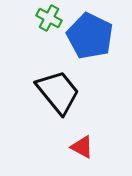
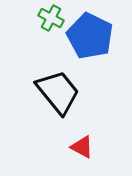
green cross: moved 2 px right
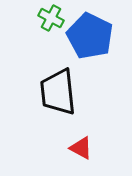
black trapezoid: rotated 147 degrees counterclockwise
red triangle: moved 1 px left, 1 px down
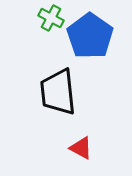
blue pentagon: rotated 9 degrees clockwise
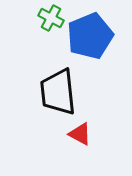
blue pentagon: rotated 15 degrees clockwise
red triangle: moved 1 px left, 14 px up
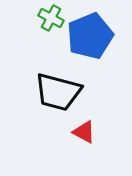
black trapezoid: rotated 69 degrees counterclockwise
red triangle: moved 4 px right, 2 px up
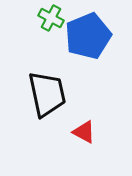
blue pentagon: moved 2 px left
black trapezoid: moved 11 px left, 2 px down; rotated 117 degrees counterclockwise
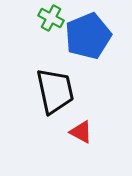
black trapezoid: moved 8 px right, 3 px up
red triangle: moved 3 px left
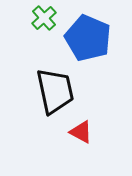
green cross: moved 7 px left; rotated 20 degrees clockwise
blue pentagon: moved 2 px down; rotated 27 degrees counterclockwise
